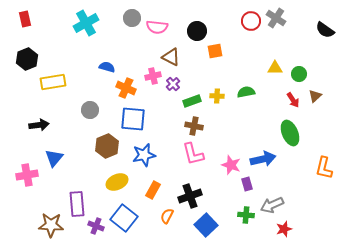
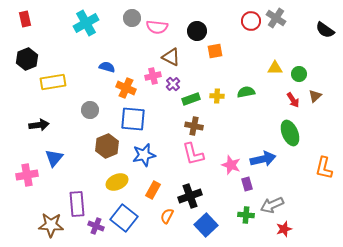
green rectangle at (192, 101): moved 1 px left, 2 px up
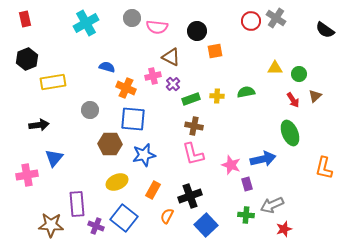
brown hexagon at (107, 146): moved 3 px right, 2 px up; rotated 25 degrees clockwise
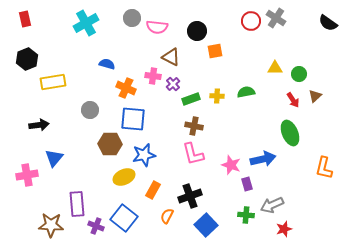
black semicircle at (325, 30): moved 3 px right, 7 px up
blue semicircle at (107, 67): moved 3 px up
pink cross at (153, 76): rotated 21 degrees clockwise
yellow ellipse at (117, 182): moved 7 px right, 5 px up
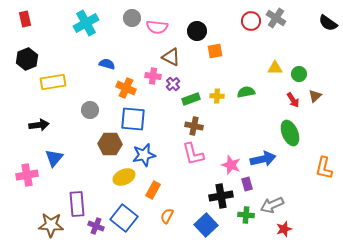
black cross at (190, 196): moved 31 px right; rotated 10 degrees clockwise
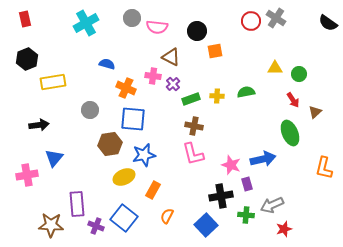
brown triangle at (315, 96): moved 16 px down
brown hexagon at (110, 144): rotated 10 degrees counterclockwise
